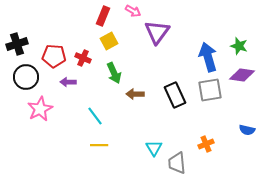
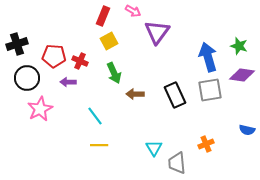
red cross: moved 3 px left, 3 px down
black circle: moved 1 px right, 1 px down
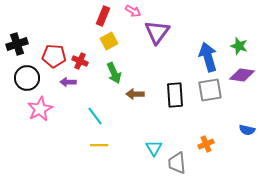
black rectangle: rotated 20 degrees clockwise
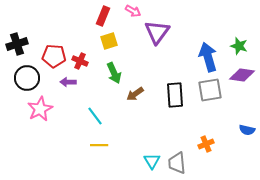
yellow square: rotated 12 degrees clockwise
brown arrow: rotated 36 degrees counterclockwise
cyan triangle: moved 2 px left, 13 px down
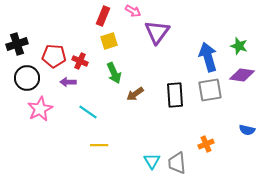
cyan line: moved 7 px left, 4 px up; rotated 18 degrees counterclockwise
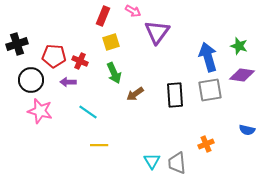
yellow square: moved 2 px right, 1 px down
black circle: moved 4 px right, 2 px down
pink star: moved 2 px down; rotated 30 degrees counterclockwise
